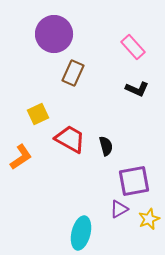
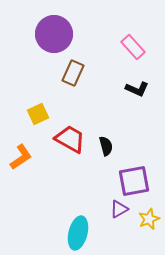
cyan ellipse: moved 3 px left
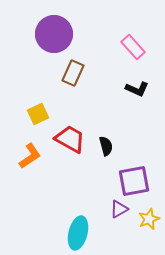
orange L-shape: moved 9 px right, 1 px up
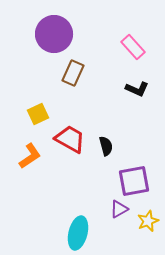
yellow star: moved 1 px left, 2 px down
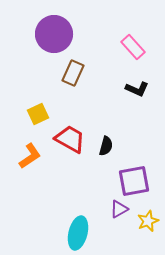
black semicircle: rotated 30 degrees clockwise
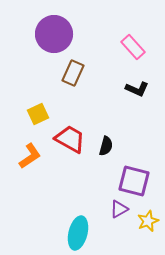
purple square: rotated 24 degrees clockwise
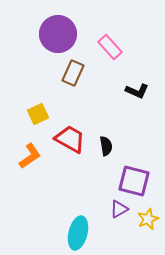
purple circle: moved 4 px right
pink rectangle: moved 23 px left
black L-shape: moved 2 px down
black semicircle: rotated 24 degrees counterclockwise
yellow star: moved 2 px up
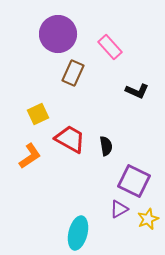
purple square: rotated 12 degrees clockwise
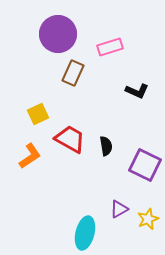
pink rectangle: rotated 65 degrees counterclockwise
purple square: moved 11 px right, 16 px up
cyan ellipse: moved 7 px right
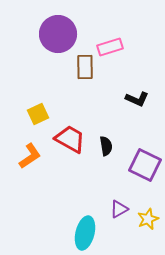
brown rectangle: moved 12 px right, 6 px up; rotated 25 degrees counterclockwise
black L-shape: moved 8 px down
